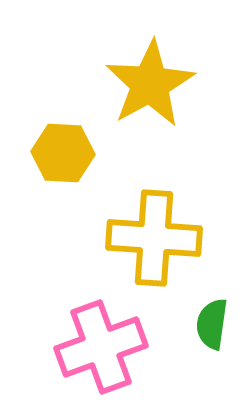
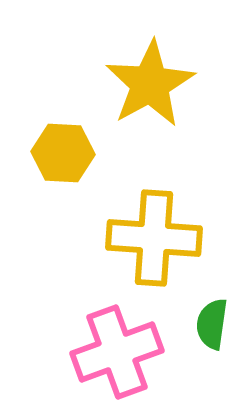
pink cross: moved 16 px right, 5 px down
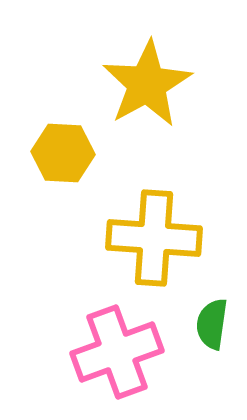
yellow star: moved 3 px left
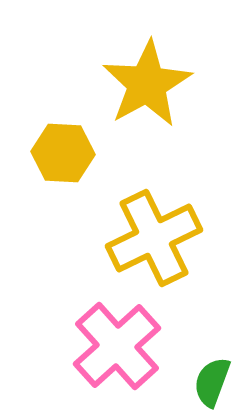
yellow cross: rotated 30 degrees counterclockwise
green semicircle: moved 58 px down; rotated 12 degrees clockwise
pink cross: moved 6 px up; rotated 22 degrees counterclockwise
